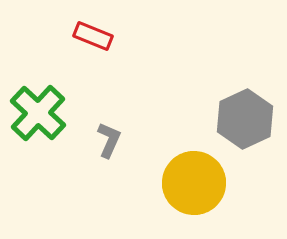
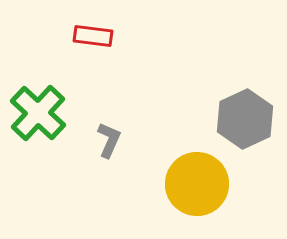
red rectangle: rotated 15 degrees counterclockwise
yellow circle: moved 3 px right, 1 px down
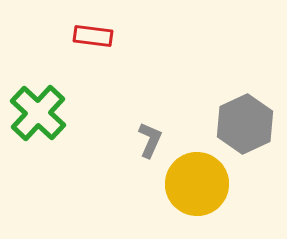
gray hexagon: moved 5 px down
gray L-shape: moved 41 px right
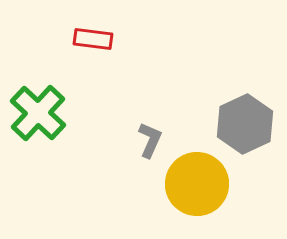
red rectangle: moved 3 px down
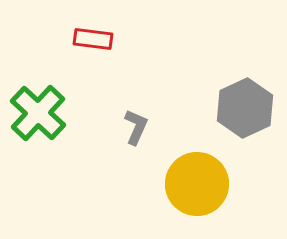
gray hexagon: moved 16 px up
gray L-shape: moved 14 px left, 13 px up
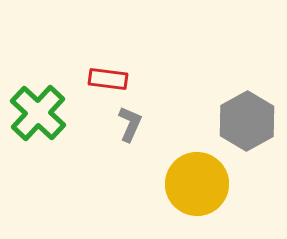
red rectangle: moved 15 px right, 40 px down
gray hexagon: moved 2 px right, 13 px down; rotated 4 degrees counterclockwise
gray L-shape: moved 6 px left, 3 px up
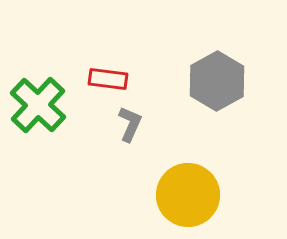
green cross: moved 8 px up
gray hexagon: moved 30 px left, 40 px up
yellow circle: moved 9 px left, 11 px down
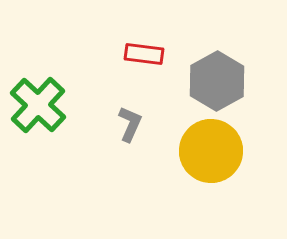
red rectangle: moved 36 px right, 25 px up
yellow circle: moved 23 px right, 44 px up
